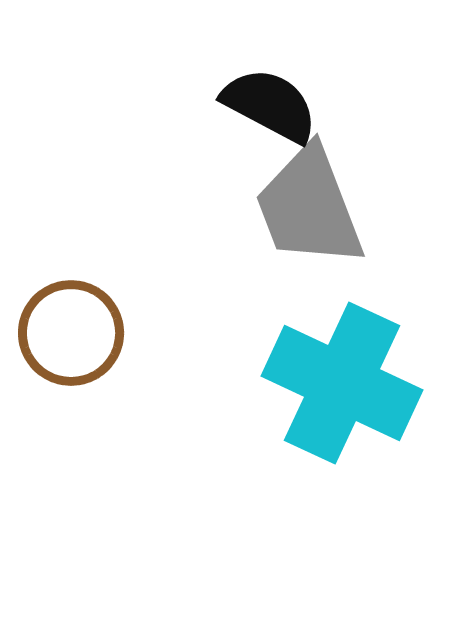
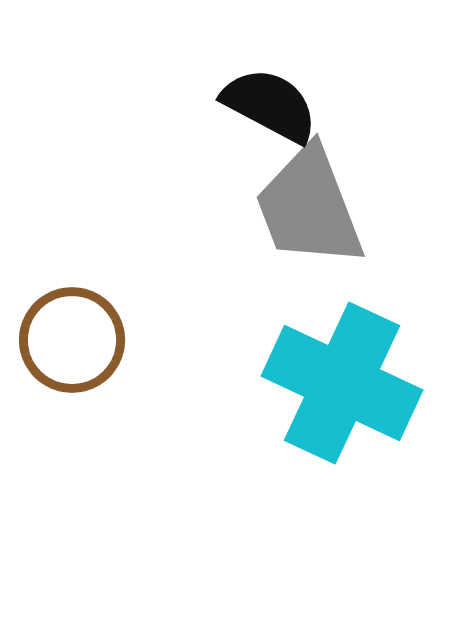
brown circle: moved 1 px right, 7 px down
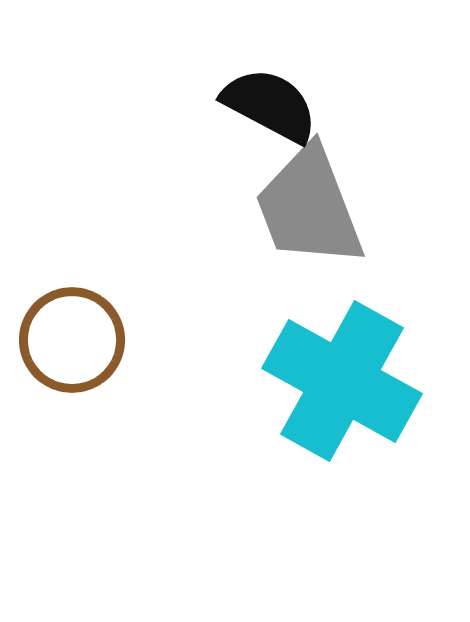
cyan cross: moved 2 px up; rotated 4 degrees clockwise
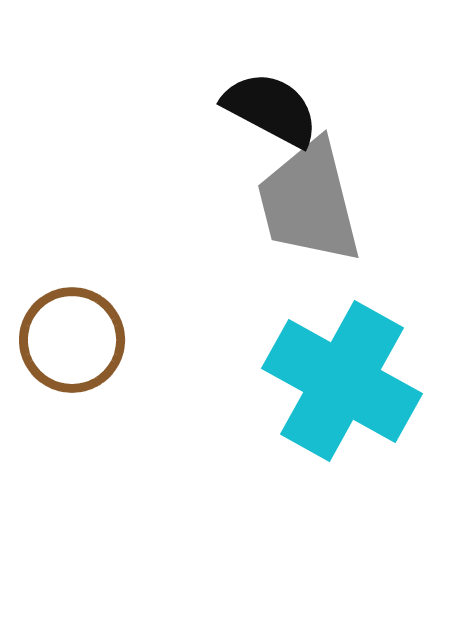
black semicircle: moved 1 px right, 4 px down
gray trapezoid: moved 5 px up; rotated 7 degrees clockwise
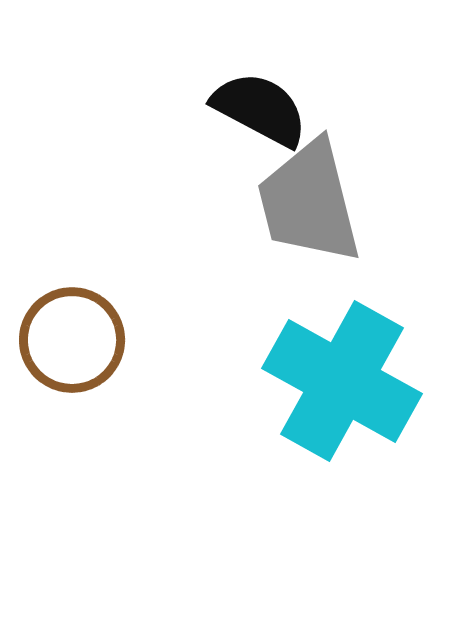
black semicircle: moved 11 px left
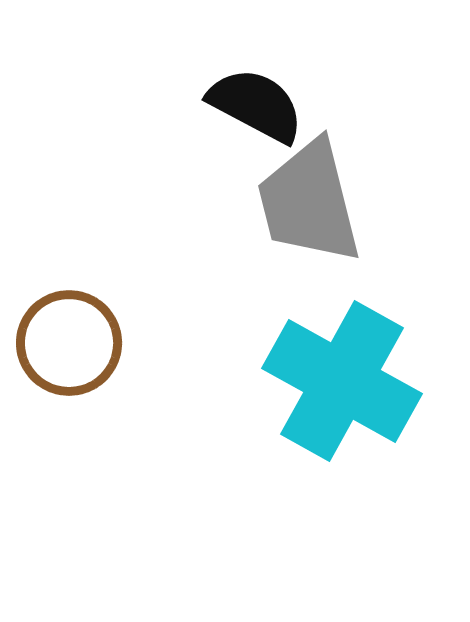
black semicircle: moved 4 px left, 4 px up
brown circle: moved 3 px left, 3 px down
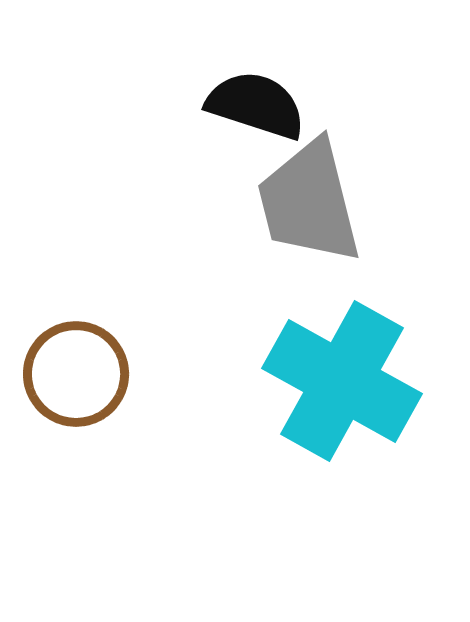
black semicircle: rotated 10 degrees counterclockwise
brown circle: moved 7 px right, 31 px down
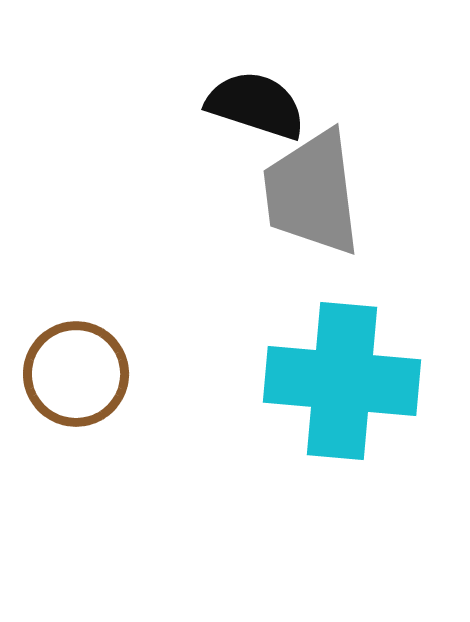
gray trapezoid: moved 3 px right, 9 px up; rotated 7 degrees clockwise
cyan cross: rotated 24 degrees counterclockwise
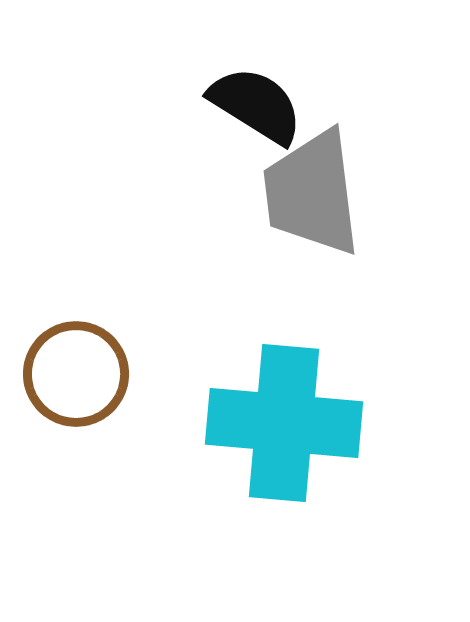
black semicircle: rotated 14 degrees clockwise
cyan cross: moved 58 px left, 42 px down
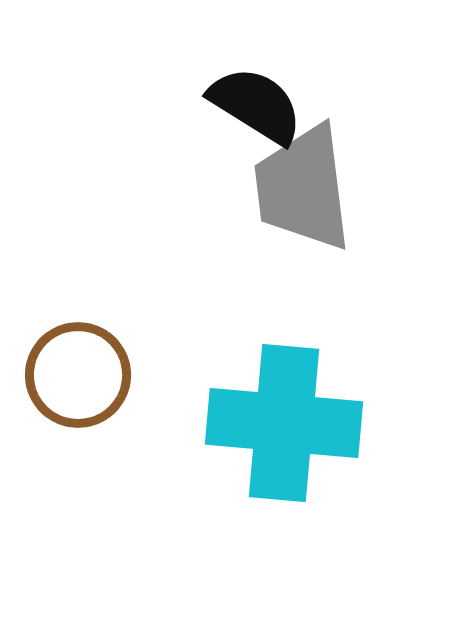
gray trapezoid: moved 9 px left, 5 px up
brown circle: moved 2 px right, 1 px down
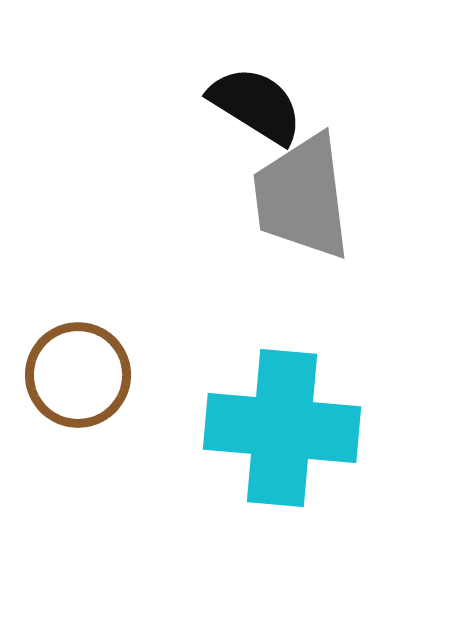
gray trapezoid: moved 1 px left, 9 px down
cyan cross: moved 2 px left, 5 px down
